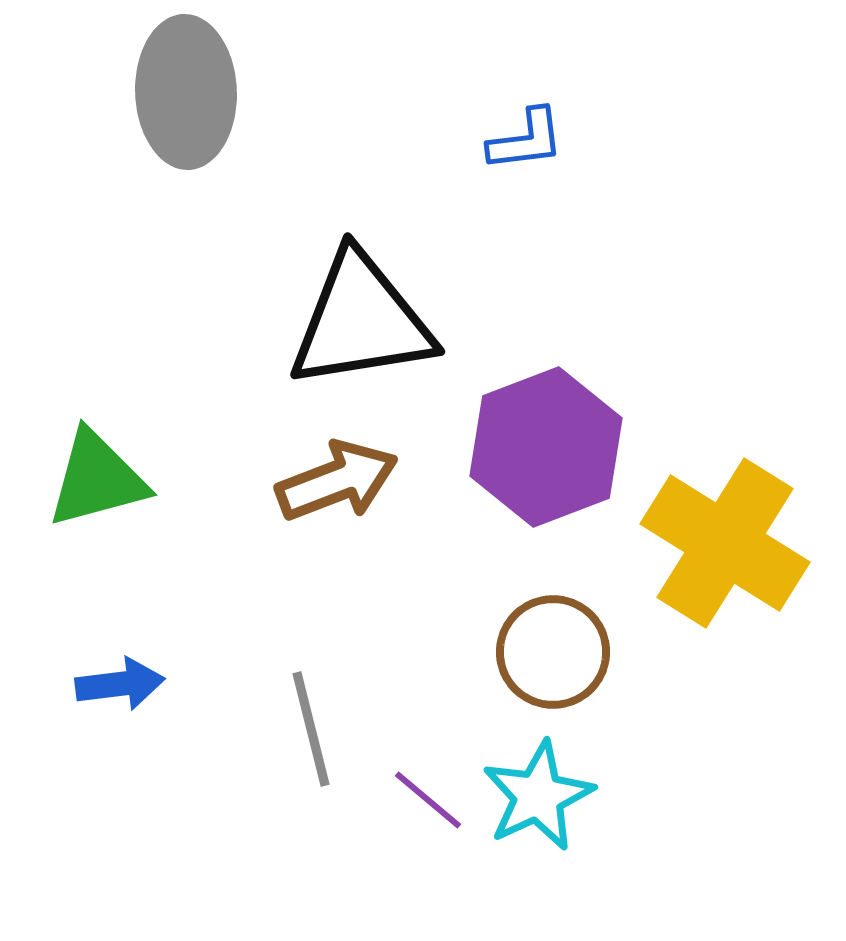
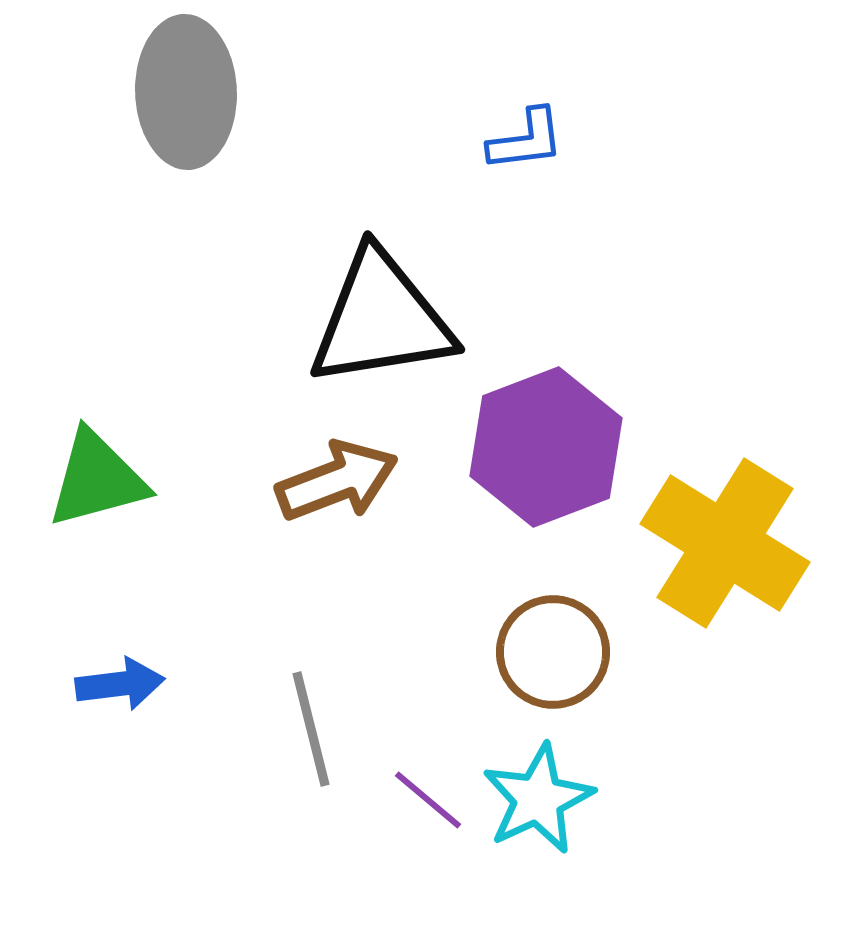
black triangle: moved 20 px right, 2 px up
cyan star: moved 3 px down
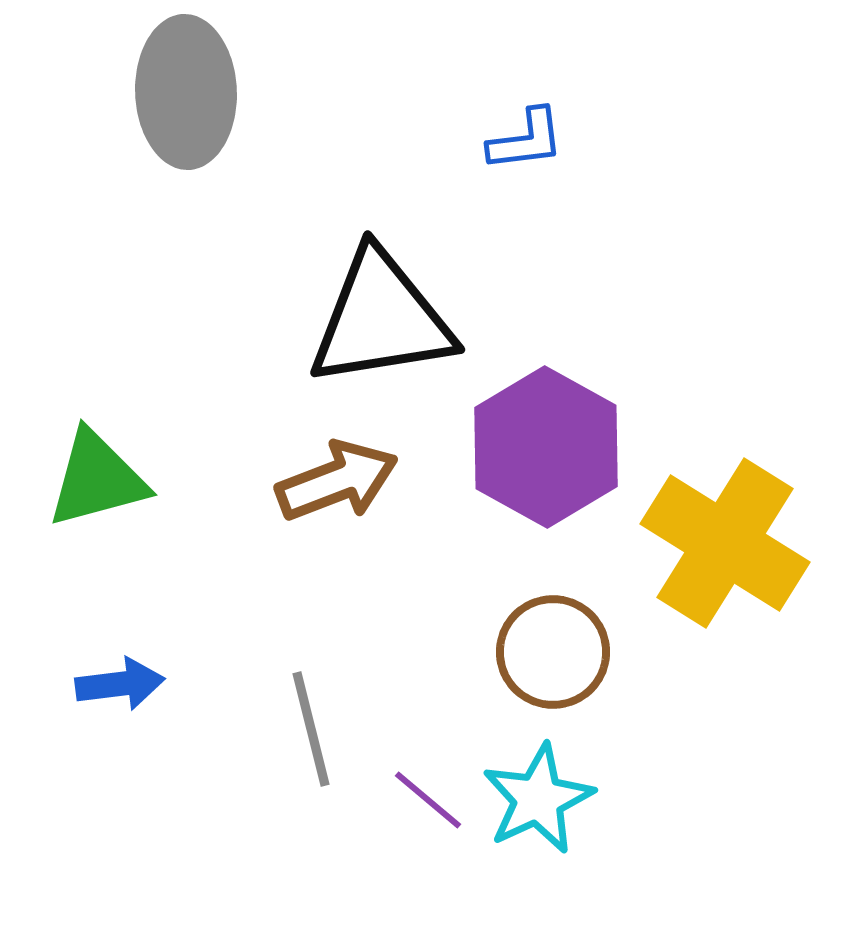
purple hexagon: rotated 10 degrees counterclockwise
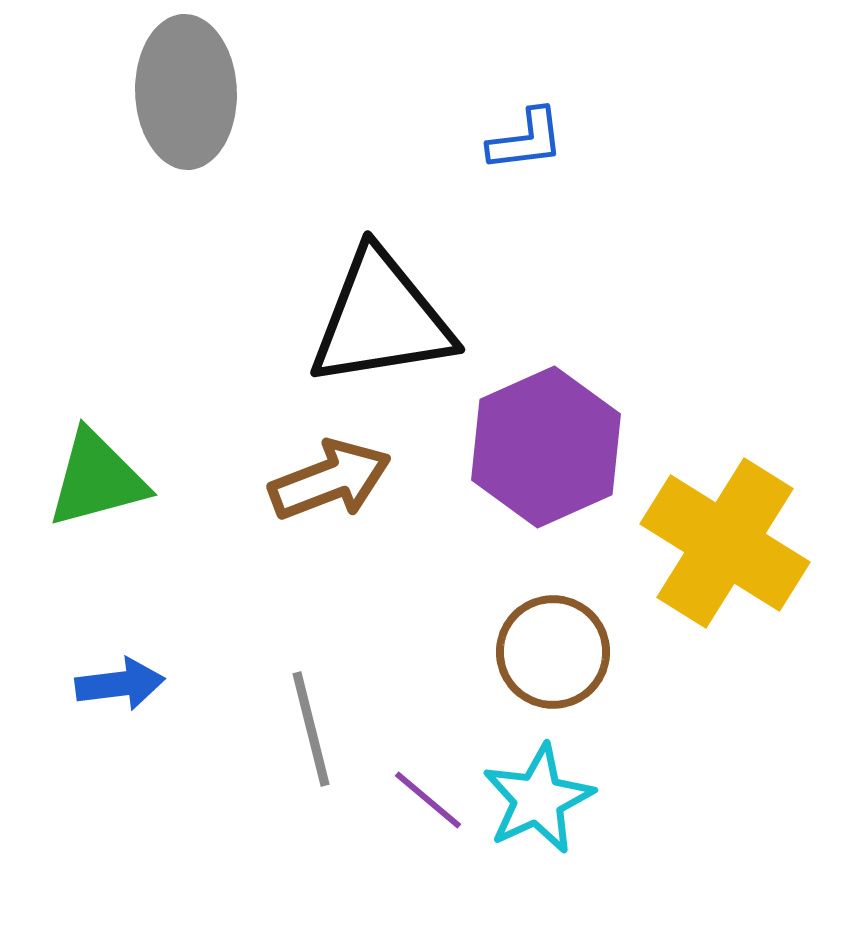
purple hexagon: rotated 7 degrees clockwise
brown arrow: moved 7 px left, 1 px up
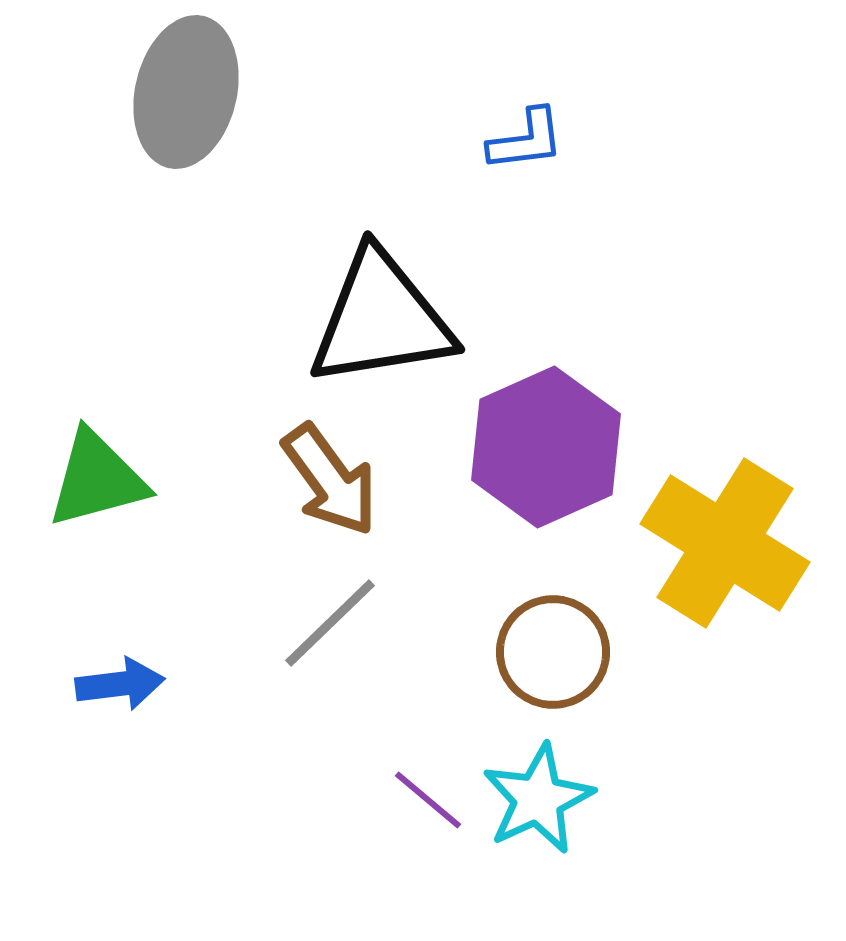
gray ellipse: rotated 15 degrees clockwise
brown arrow: rotated 75 degrees clockwise
gray line: moved 19 px right, 106 px up; rotated 60 degrees clockwise
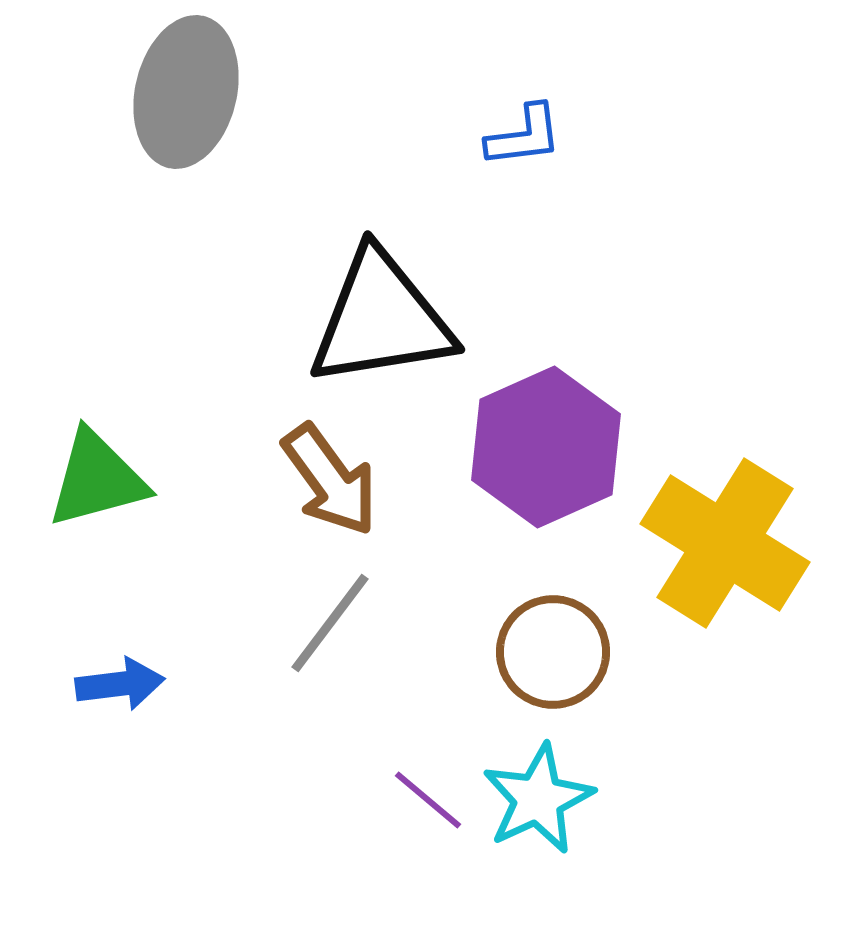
blue L-shape: moved 2 px left, 4 px up
gray line: rotated 9 degrees counterclockwise
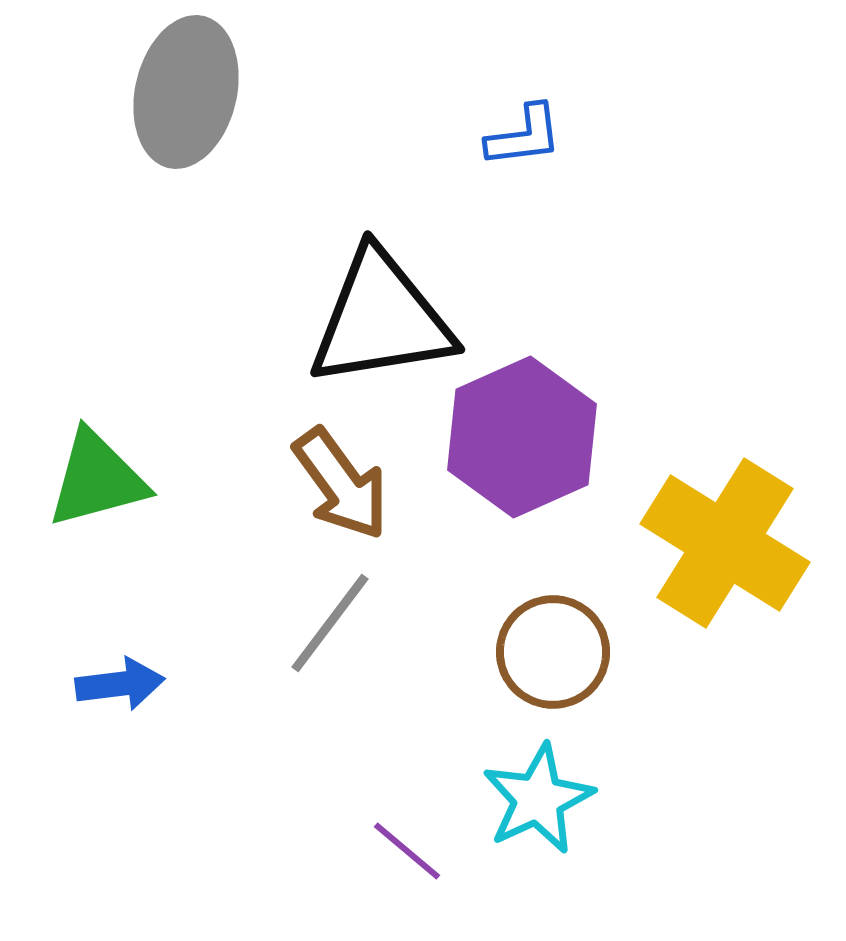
purple hexagon: moved 24 px left, 10 px up
brown arrow: moved 11 px right, 4 px down
purple line: moved 21 px left, 51 px down
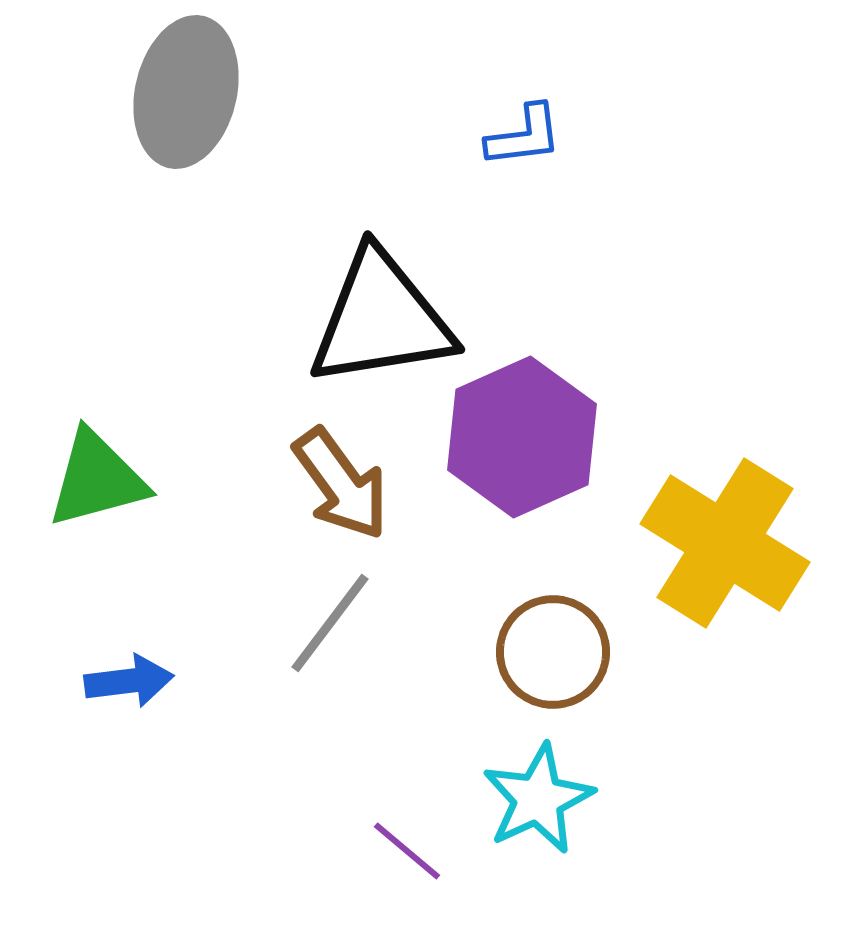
blue arrow: moved 9 px right, 3 px up
